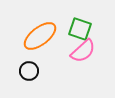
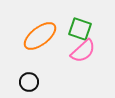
black circle: moved 11 px down
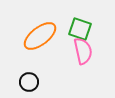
pink semicircle: rotated 60 degrees counterclockwise
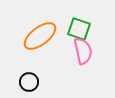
green square: moved 1 px left
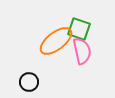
orange ellipse: moved 16 px right, 5 px down
pink semicircle: moved 1 px left
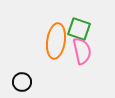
orange ellipse: rotated 44 degrees counterclockwise
black circle: moved 7 px left
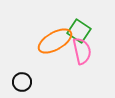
green square: moved 2 px down; rotated 15 degrees clockwise
orange ellipse: moved 1 px left; rotated 52 degrees clockwise
